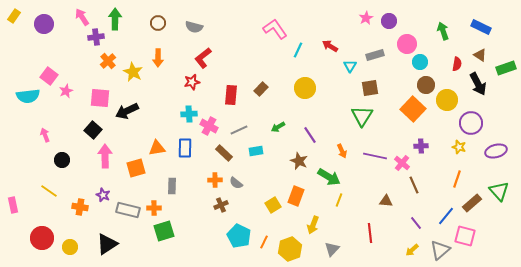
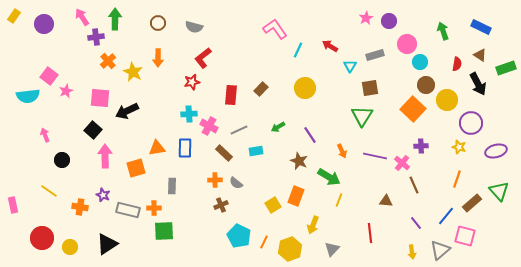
green square at (164, 231): rotated 15 degrees clockwise
yellow arrow at (412, 250): moved 2 px down; rotated 56 degrees counterclockwise
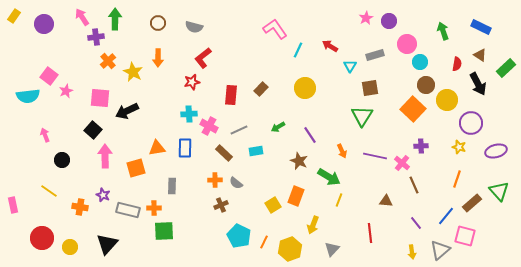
green rectangle at (506, 68): rotated 24 degrees counterclockwise
black triangle at (107, 244): rotated 15 degrees counterclockwise
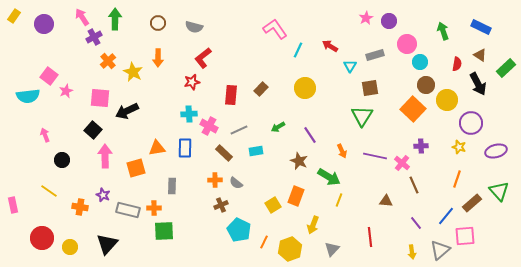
purple cross at (96, 37): moved 2 px left; rotated 21 degrees counterclockwise
red line at (370, 233): moved 4 px down
cyan pentagon at (239, 236): moved 6 px up
pink square at (465, 236): rotated 20 degrees counterclockwise
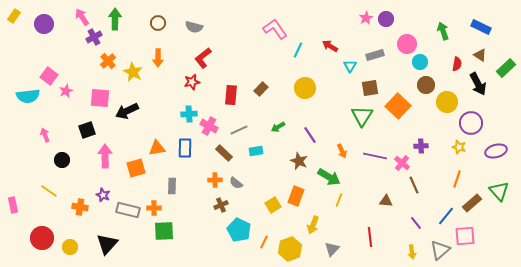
purple circle at (389, 21): moved 3 px left, 2 px up
yellow circle at (447, 100): moved 2 px down
orange square at (413, 109): moved 15 px left, 3 px up
black square at (93, 130): moved 6 px left; rotated 30 degrees clockwise
